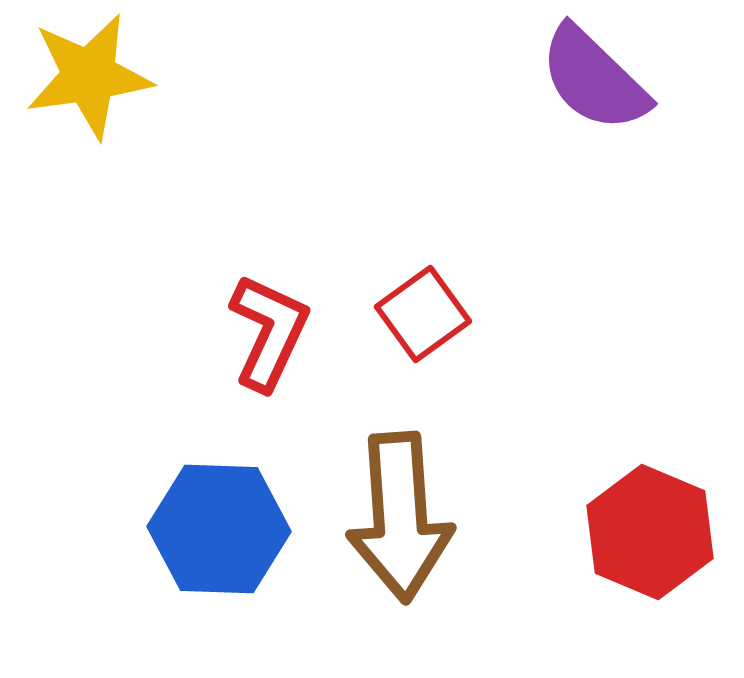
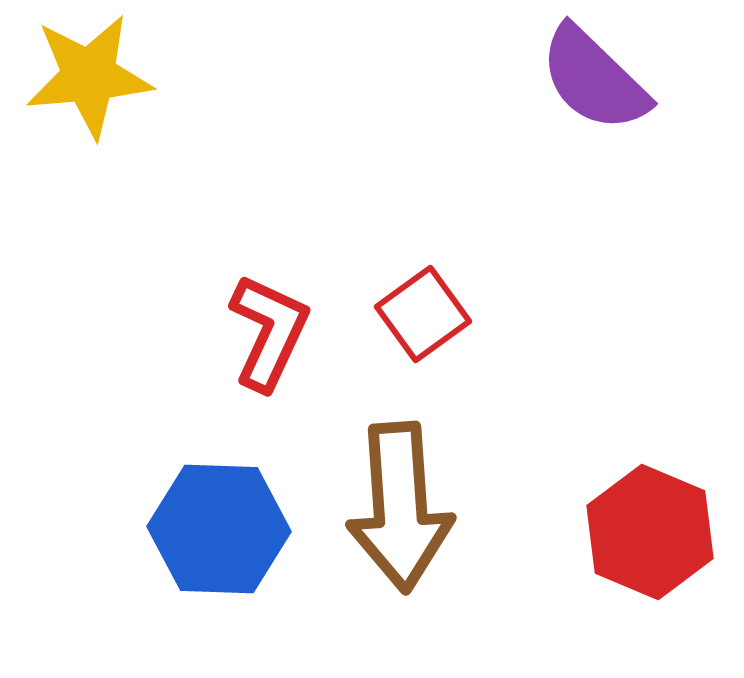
yellow star: rotated 3 degrees clockwise
brown arrow: moved 10 px up
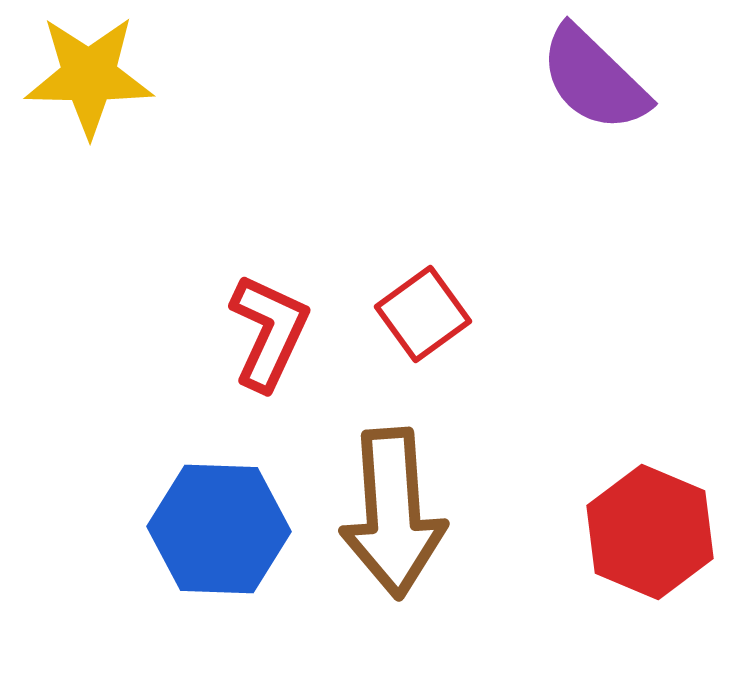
yellow star: rotated 6 degrees clockwise
brown arrow: moved 7 px left, 6 px down
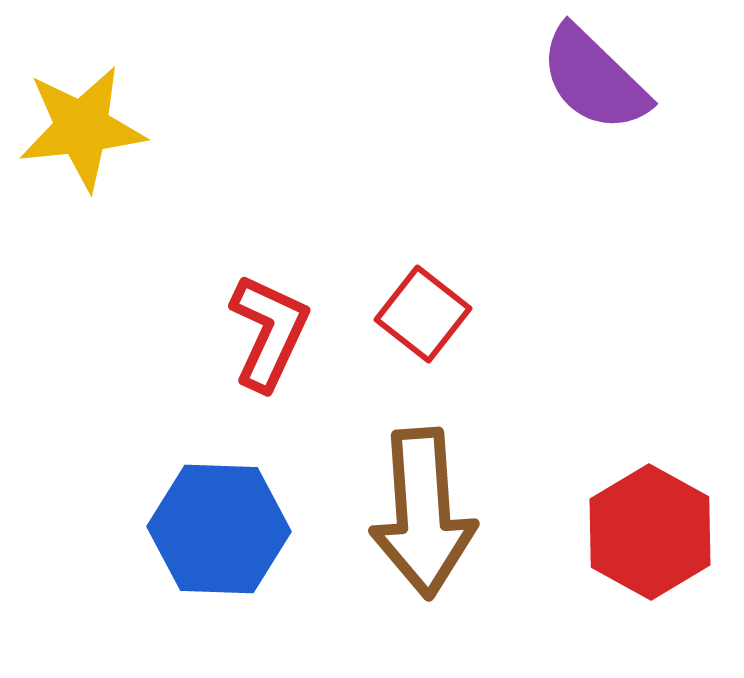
yellow star: moved 7 px left, 52 px down; rotated 7 degrees counterclockwise
red square: rotated 16 degrees counterclockwise
brown arrow: moved 30 px right
red hexagon: rotated 6 degrees clockwise
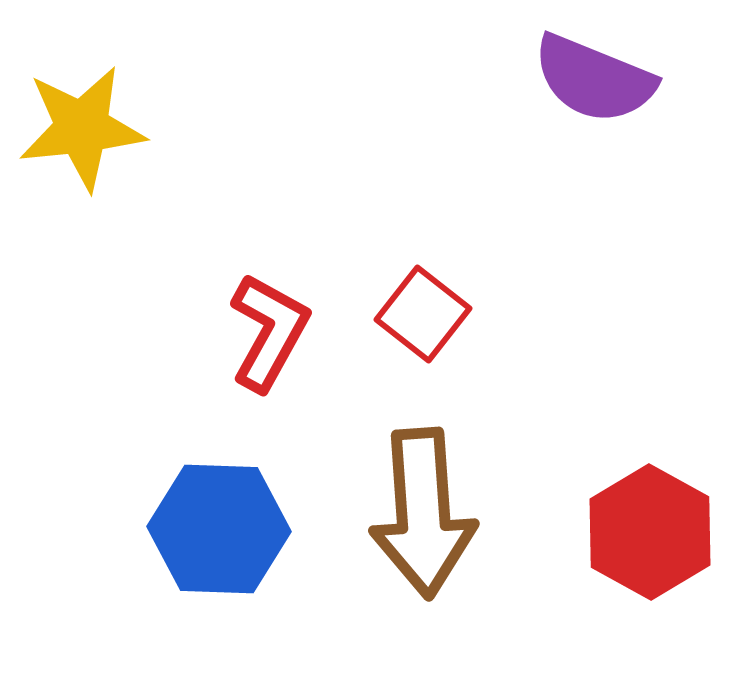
purple semicircle: rotated 22 degrees counterclockwise
red L-shape: rotated 4 degrees clockwise
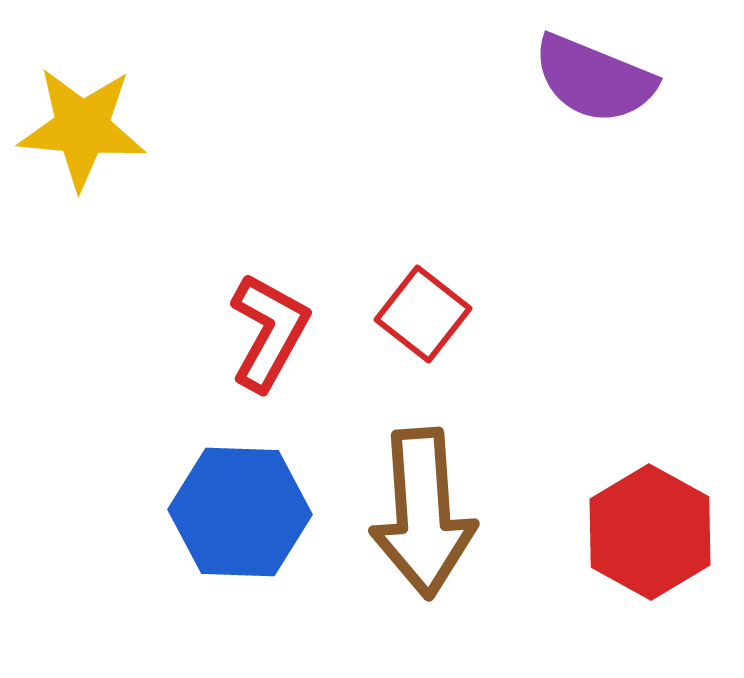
yellow star: rotated 11 degrees clockwise
blue hexagon: moved 21 px right, 17 px up
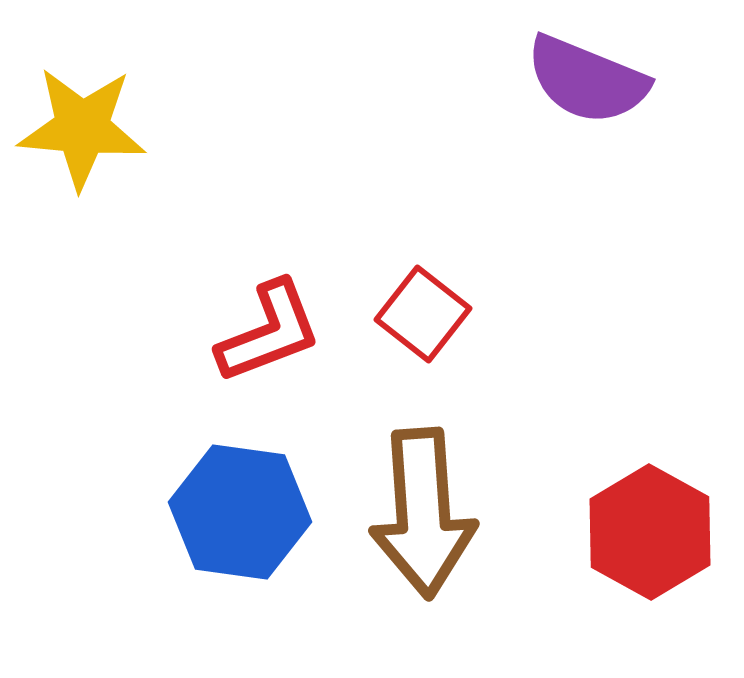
purple semicircle: moved 7 px left, 1 px down
red L-shape: rotated 40 degrees clockwise
blue hexagon: rotated 6 degrees clockwise
